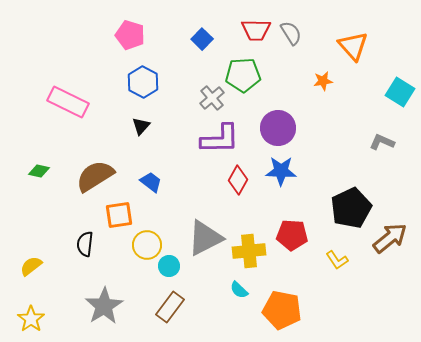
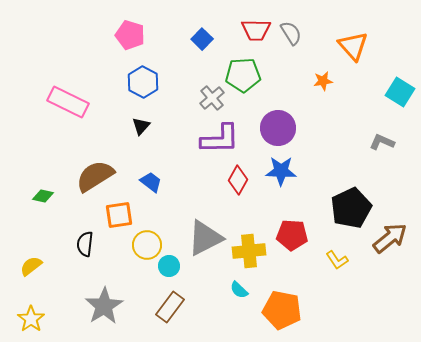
green diamond: moved 4 px right, 25 px down
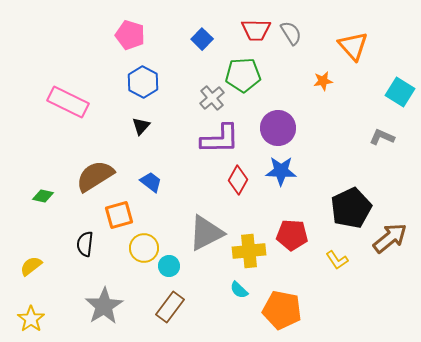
gray L-shape: moved 5 px up
orange square: rotated 8 degrees counterclockwise
gray triangle: moved 1 px right, 5 px up
yellow circle: moved 3 px left, 3 px down
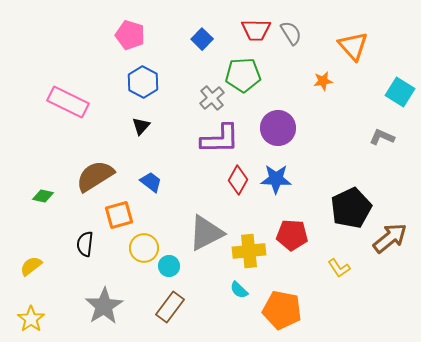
blue star: moved 5 px left, 8 px down
yellow L-shape: moved 2 px right, 8 px down
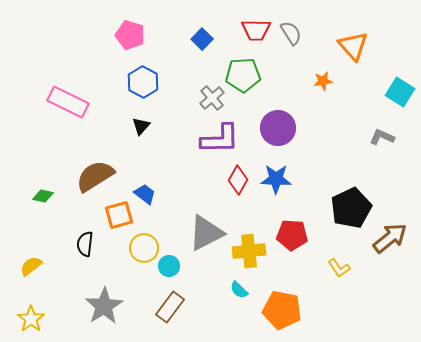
blue trapezoid: moved 6 px left, 12 px down
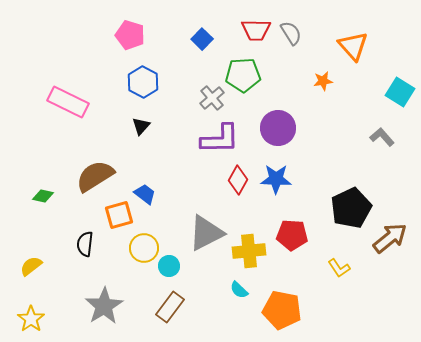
gray L-shape: rotated 25 degrees clockwise
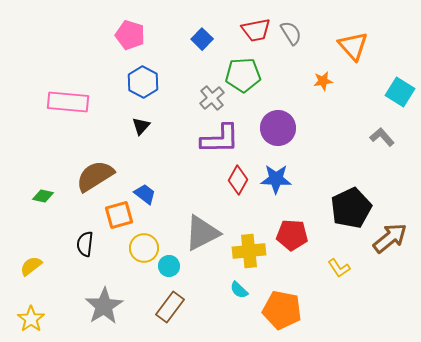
red trapezoid: rotated 12 degrees counterclockwise
pink rectangle: rotated 21 degrees counterclockwise
gray triangle: moved 4 px left
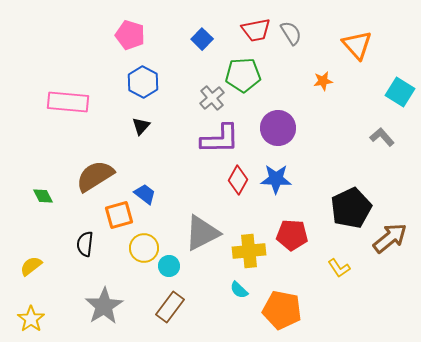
orange triangle: moved 4 px right, 1 px up
green diamond: rotated 50 degrees clockwise
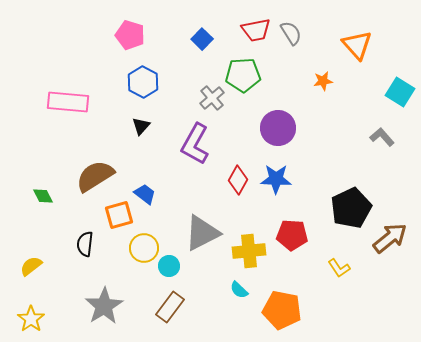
purple L-shape: moved 25 px left, 5 px down; rotated 120 degrees clockwise
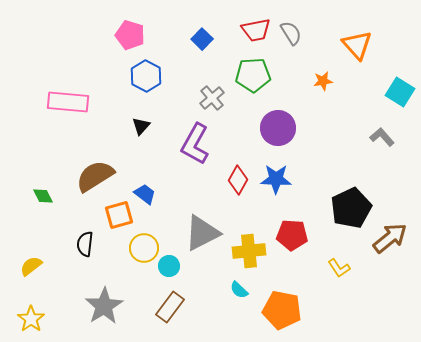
green pentagon: moved 10 px right
blue hexagon: moved 3 px right, 6 px up
